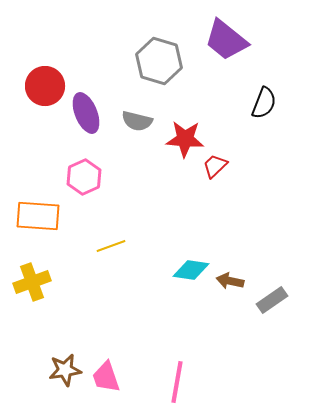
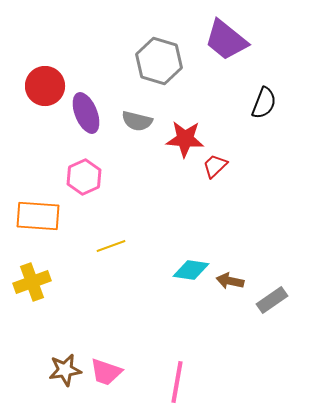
pink trapezoid: moved 5 px up; rotated 52 degrees counterclockwise
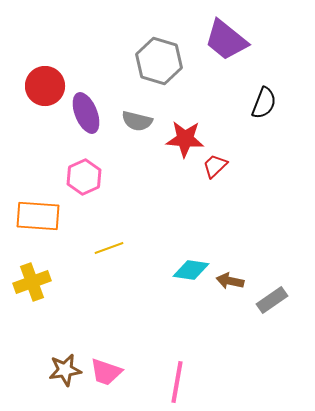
yellow line: moved 2 px left, 2 px down
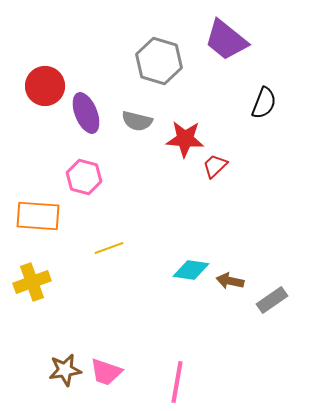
pink hexagon: rotated 20 degrees counterclockwise
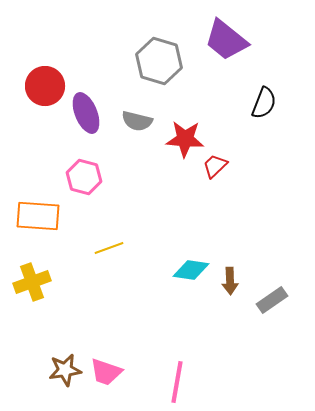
brown arrow: rotated 104 degrees counterclockwise
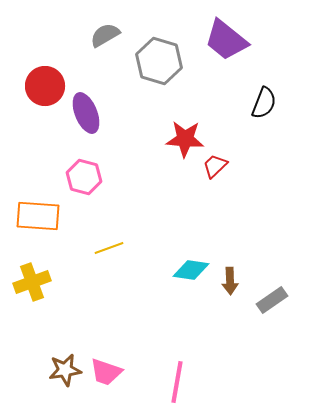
gray semicircle: moved 32 px left, 86 px up; rotated 136 degrees clockwise
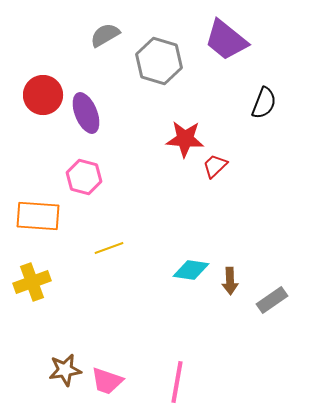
red circle: moved 2 px left, 9 px down
pink trapezoid: moved 1 px right, 9 px down
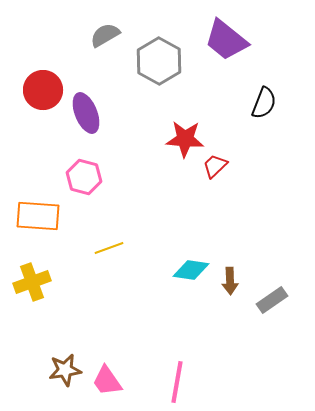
gray hexagon: rotated 12 degrees clockwise
red circle: moved 5 px up
pink trapezoid: rotated 36 degrees clockwise
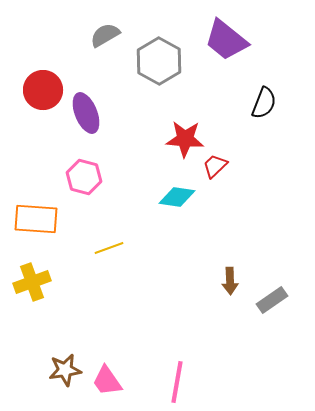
orange rectangle: moved 2 px left, 3 px down
cyan diamond: moved 14 px left, 73 px up
